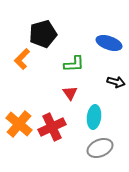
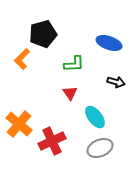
cyan ellipse: moved 1 px right; rotated 45 degrees counterclockwise
red cross: moved 14 px down
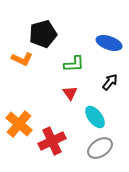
orange L-shape: rotated 110 degrees counterclockwise
black arrow: moved 6 px left; rotated 66 degrees counterclockwise
gray ellipse: rotated 10 degrees counterclockwise
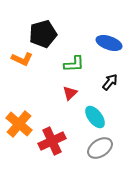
red triangle: rotated 21 degrees clockwise
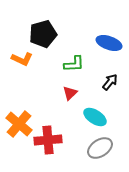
cyan ellipse: rotated 20 degrees counterclockwise
red cross: moved 4 px left, 1 px up; rotated 20 degrees clockwise
